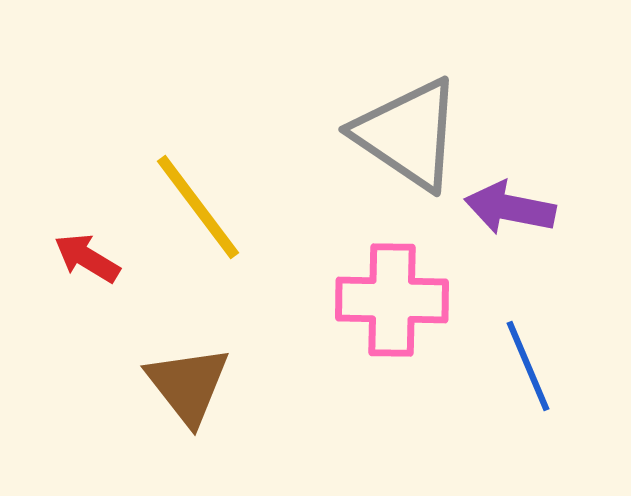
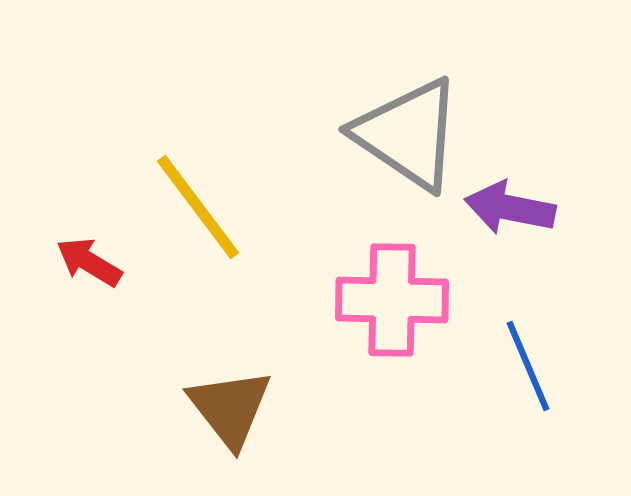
red arrow: moved 2 px right, 4 px down
brown triangle: moved 42 px right, 23 px down
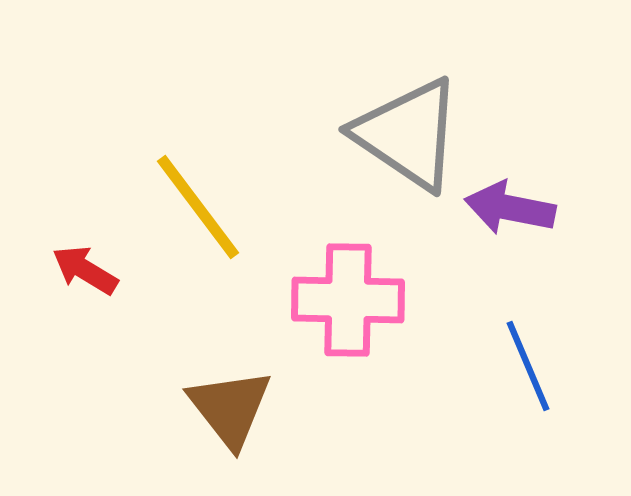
red arrow: moved 4 px left, 8 px down
pink cross: moved 44 px left
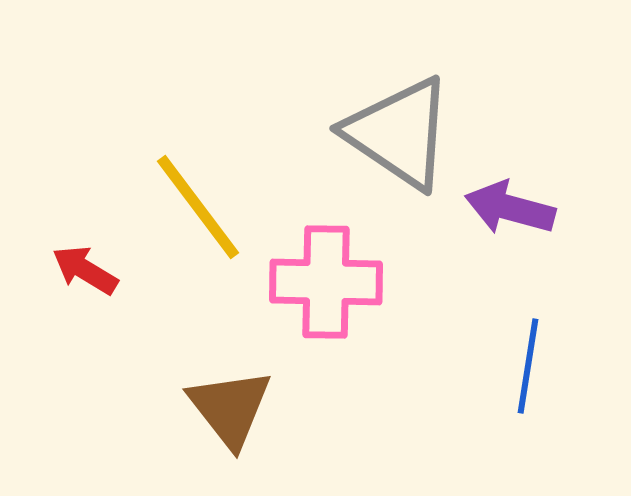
gray triangle: moved 9 px left, 1 px up
purple arrow: rotated 4 degrees clockwise
pink cross: moved 22 px left, 18 px up
blue line: rotated 32 degrees clockwise
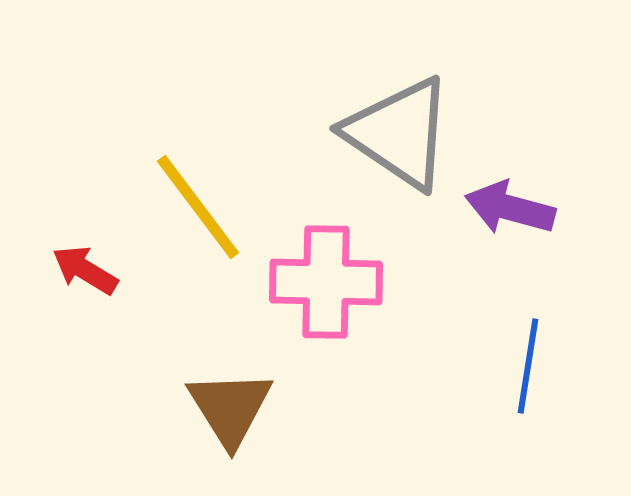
brown triangle: rotated 6 degrees clockwise
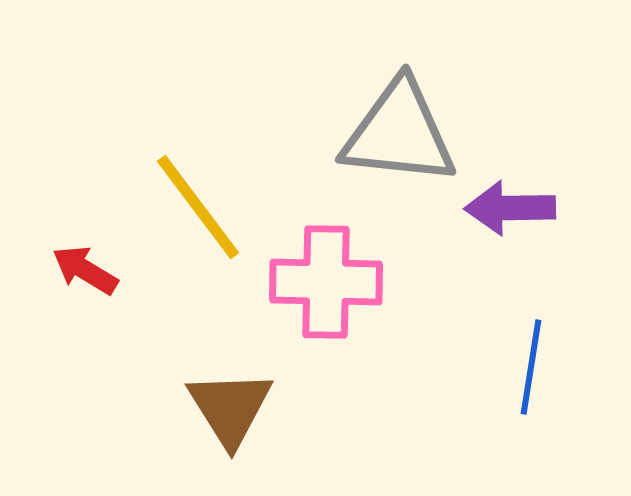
gray triangle: rotated 28 degrees counterclockwise
purple arrow: rotated 16 degrees counterclockwise
blue line: moved 3 px right, 1 px down
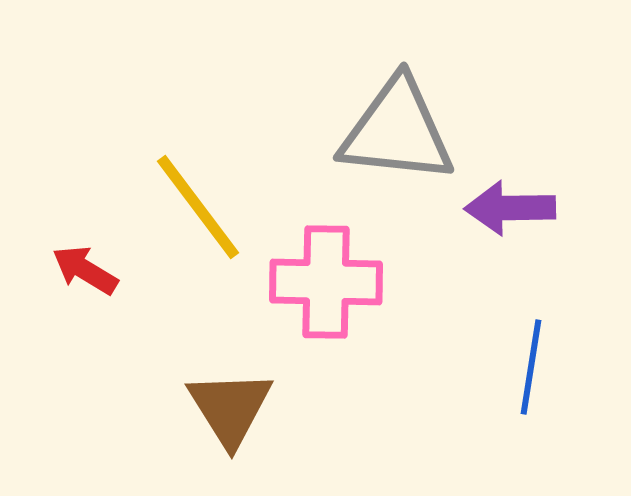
gray triangle: moved 2 px left, 2 px up
